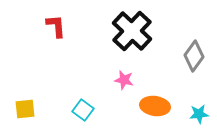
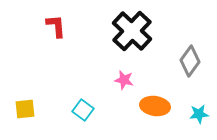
gray diamond: moved 4 px left, 5 px down
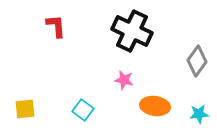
black cross: rotated 18 degrees counterclockwise
gray diamond: moved 7 px right
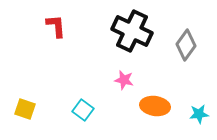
gray diamond: moved 11 px left, 16 px up
yellow square: rotated 25 degrees clockwise
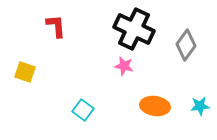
black cross: moved 2 px right, 2 px up
pink star: moved 14 px up
yellow square: moved 37 px up
cyan star: moved 1 px right, 8 px up
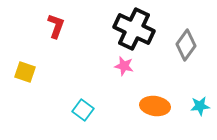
red L-shape: rotated 25 degrees clockwise
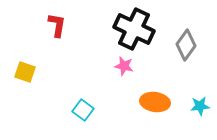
red L-shape: moved 1 px right, 1 px up; rotated 10 degrees counterclockwise
orange ellipse: moved 4 px up
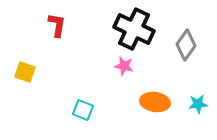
cyan star: moved 2 px left, 2 px up
cyan square: rotated 15 degrees counterclockwise
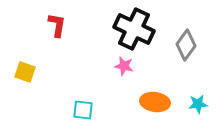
cyan square: rotated 15 degrees counterclockwise
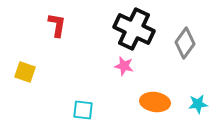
gray diamond: moved 1 px left, 2 px up
